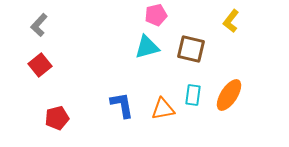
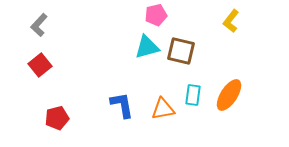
brown square: moved 10 px left, 2 px down
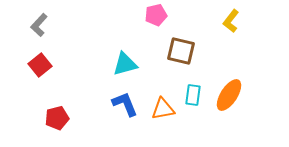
cyan triangle: moved 22 px left, 17 px down
blue L-shape: moved 3 px right, 1 px up; rotated 12 degrees counterclockwise
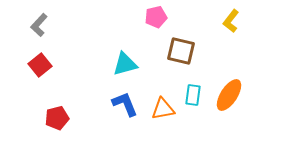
pink pentagon: moved 2 px down
